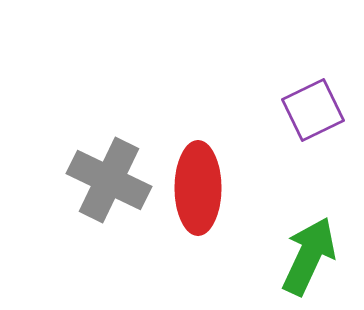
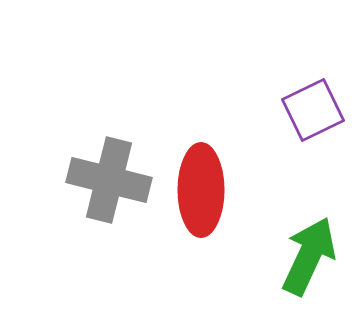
gray cross: rotated 12 degrees counterclockwise
red ellipse: moved 3 px right, 2 px down
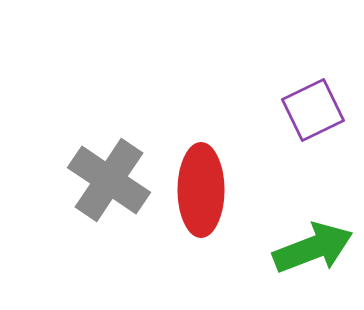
gray cross: rotated 20 degrees clockwise
green arrow: moved 4 px right, 8 px up; rotated 44 degrees clockwise
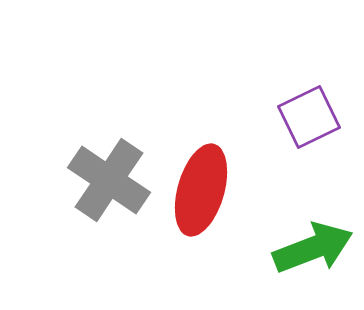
purple square: moved 4 px left, 7 px down
red ellipse: rotated 16 degrees clockwise
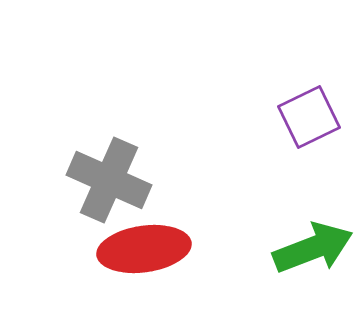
gray cross: rotated 10 degrees counterclockwise
red ellipse: moved 57 px left, 59 px down; rotated 66 degrees clockwise
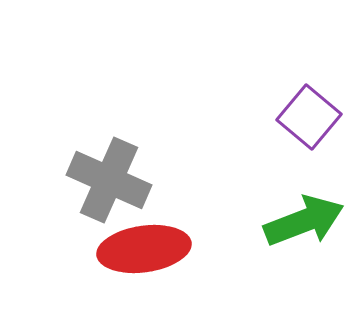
purple square: rotated 24 degrees counterclockwise
green arrow: moved 9 px left, 27 px up
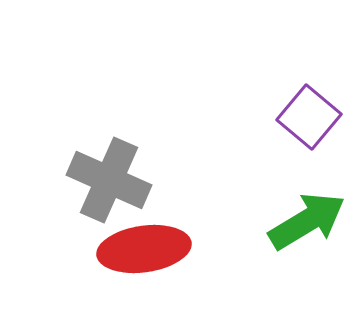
green arrow: moved 3 px right; rotated 10 degrees counterclockwise
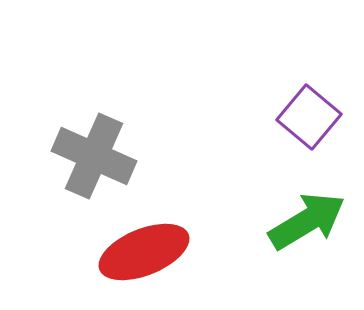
gray cross: moved 15 px left, 24 px up
red ellipse: moved 3 px down; rotated 14 degrees counterclockwise
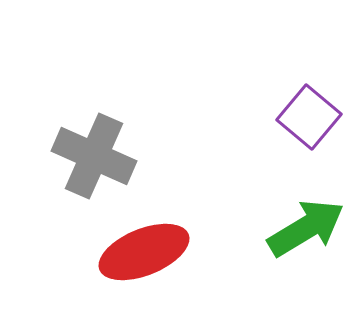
green arrow: moved 1 px left, 7 px down
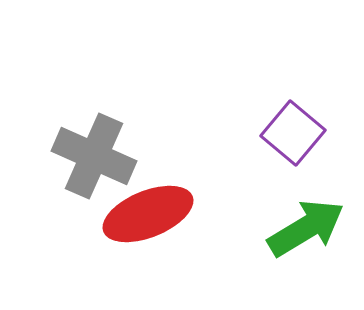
purple square: moved 16 px left, 16 px down
red ellipse: moved 4 px right, 38 px up
